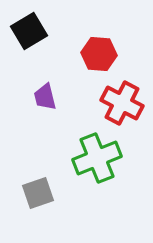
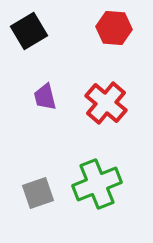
red hexagon: moved 15 px right, 26 px up
red cross: moved 16 px left; rotated 12 degrees clockwise
green cross: moved 26 px down
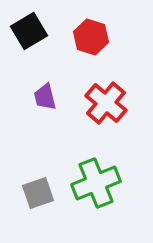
red hexagon: moved 23 px left, 9 px down; rotated 12 degrees clockwise
green cross: moved 1 px left, 1 px up
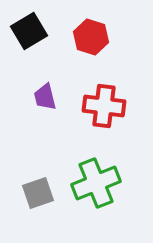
red cross: moved 2 px left, 3 px down; rotated 33 degrees counterclockwise
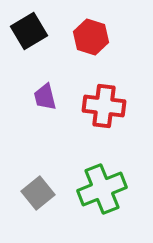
green cross: moved 6 px right, 6 px down
gray square: rotated 20 degrees counterclockwise
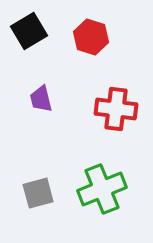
purple trapezoid: moved 4 px left, 2 px down
red cross: moved 12 px right, 3 px down
gray square: rotated 24 degrees clockwise
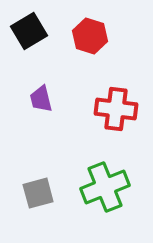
red hexagon: moved 1 px left, 1 px up
green cross: moved 3 px right, 2 px up
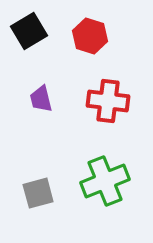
red cross: moved 8 px left, 8 px up
green cross: moved 6 px up
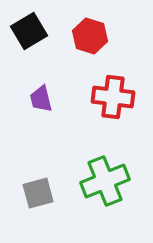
red cross: moved 5 px right, 4 px up
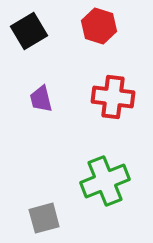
red hexagon: moved 9 px right, 10 px up
gray square: moved 6 px right, 25 px down
